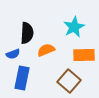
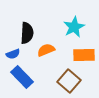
blue rectangle: moved 1 px up; rotated 55 degrees counterclockwise
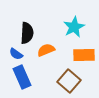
blue semicircle: moved 3 px right; rotated 56 degrees clockwise
blue rectangle: rotated 20 degrees clockwise
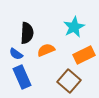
orange rectangle: rotated 25 degrees counterclockwise
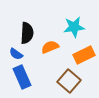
cyan star: rotated 20 degrees clockwise
orange semicircle: moved 4 px right, 3 px up
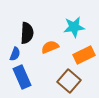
blue semicircle: moved 1 px left; rotated 104 degrees counterclockwise
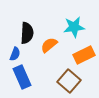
orange semicircle: moved 1 px left, 2 px up; rotated 18 degrees counterclockwise
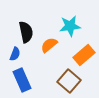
cyan star: moved 4 px left, 1 px up
black semicircle: moved 1 px left, 1 px up; rotated 15 degrees counterclockwise
orange rectangle: rotated 15 degrees counterclockwise
blue rectangle: moved 3 px down
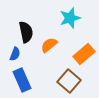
cyan star: moved 8 px up; rotated 10 degrees counterclockwise
orange rectangle: moved 1 px up
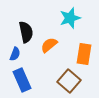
orange rectangle: rotated 40 degrees counterclockwise
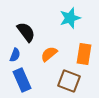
black semicircle: rotated 25 degrees counterclockwise
orange semicircle: moved 9 px down
blue semicircle: moved 1 px down
brown square: rotated 20 degrees counterclockwise
